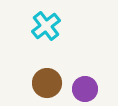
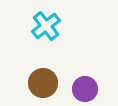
brown circle: moved 4 px left
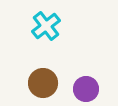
purple circle: moved 1 px right
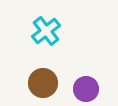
cyan cross: moved 5 px down
